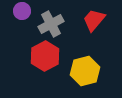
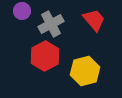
red trapezoid: rotated 100 degrees clockwise
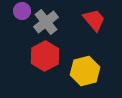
gray cross: moved 5 px left, 2 px up; rotated 10 degrees counterclockwise
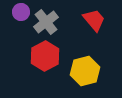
purple circle: moved 1 px left, 1 px down
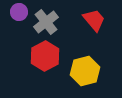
purple circle: moved 2 px left
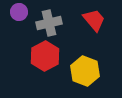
gray cross: moved 3 px right, 1 px down; rotated 25 degrees clockwise
yellow hexagon: rotated 24 degrees counterclockwise
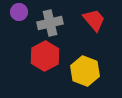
gray cross: moved 1 px right
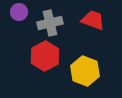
red trapezoid: moved 1 px left; rotated 30 degrees counterclockwise
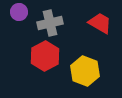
red trapezoid: moved 7 px right, 3 px down; rotated 10 degrees clockwise
